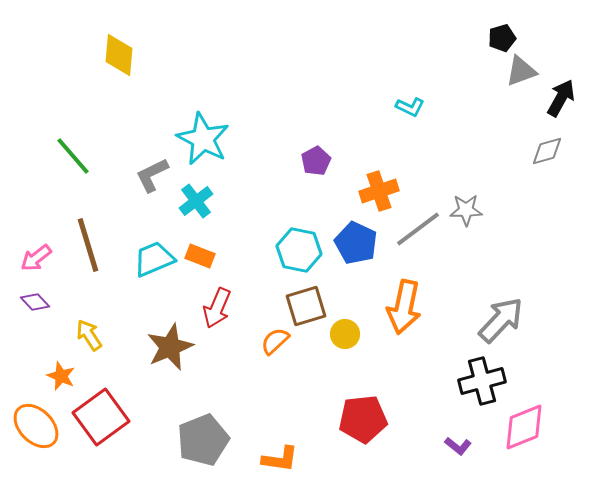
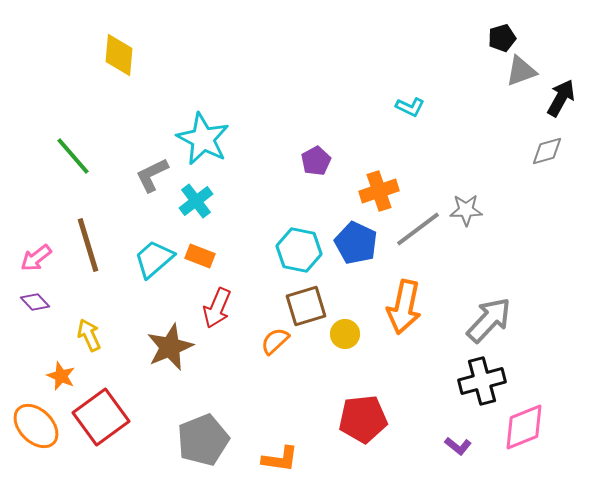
cyan trapezoid: rotated 18 degrees counterclockwise
gray arrow: moved 12 px left
yellow arrow: rotated 8 degrees clockwise
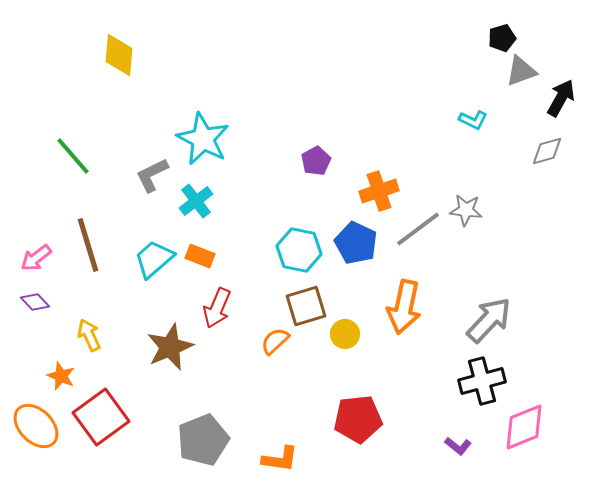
cyan L-shape: moved 63 px right, 13 px down
gray star: rotated 8 degrees clockwise
red pentagon: moved 5 px left
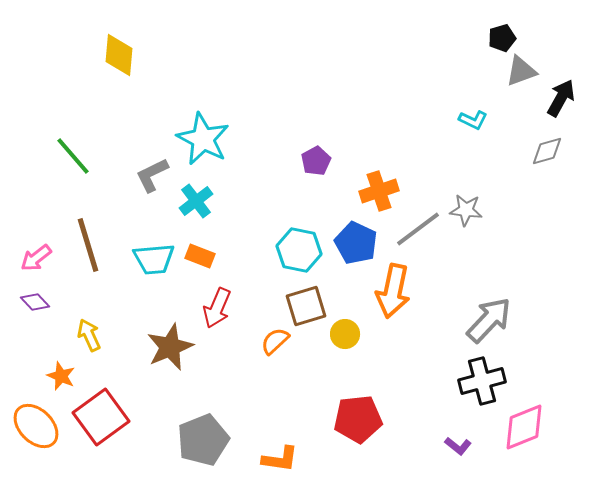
cyan trapezoid: rotated 144 degrees counterclockwise
orange arrow: moved 11 px left, 16 px up
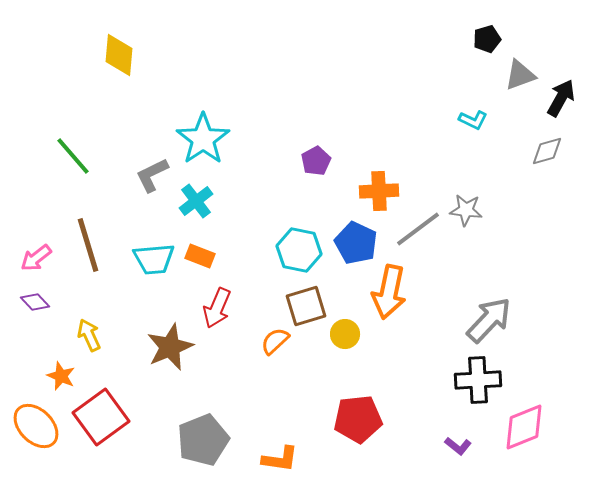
black pentagon: moved 15 px left, 1 px down
gray triangle: moved 1 px left, 4 px down
cyan star: rotated 10 degrees clockwise
orange cross: rotated 15 degrees clockwise
orange arrow: moved 4 px left, 1 px down
black cross: moved 4 px left, 1 px up; rotated 12 degrees clockwise
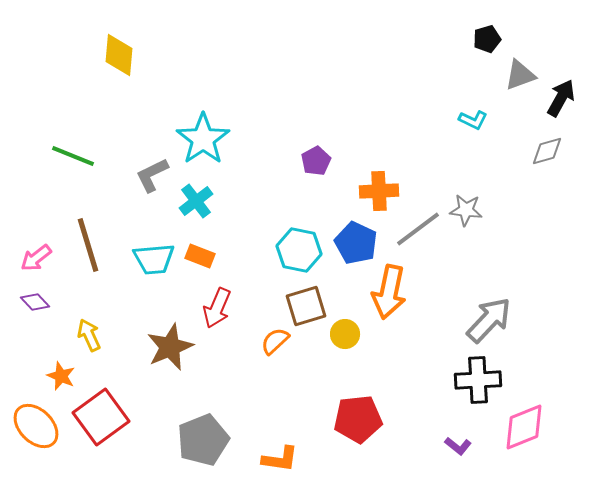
green line: rotated 27 degrees counterclockwise
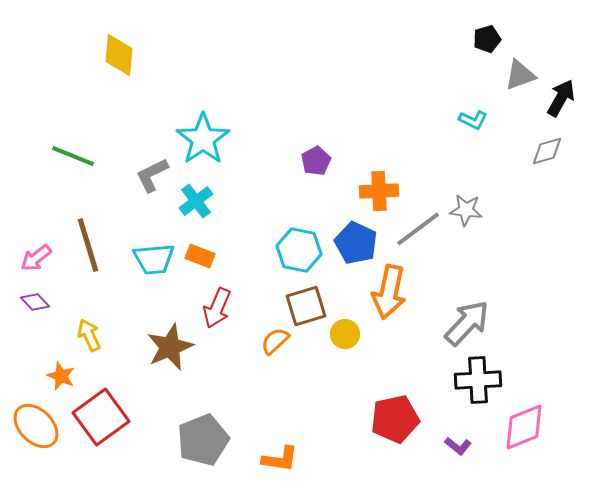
gray arrow: moved 22 px left, 3 px down
red pentagon: moved 37 px right; rotated 6 degrees counterclockwise
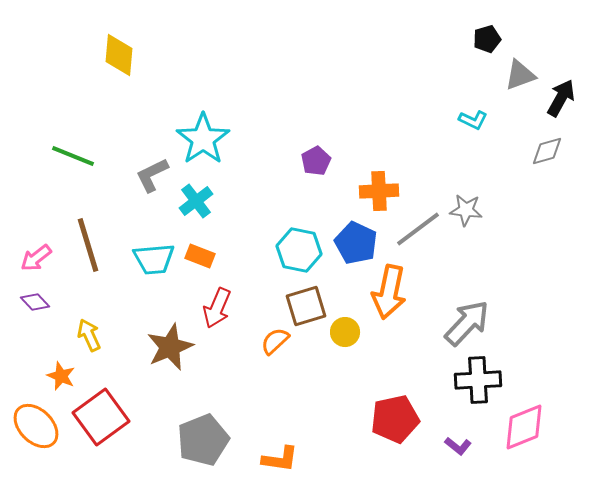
yellow circle: moved 2 px up
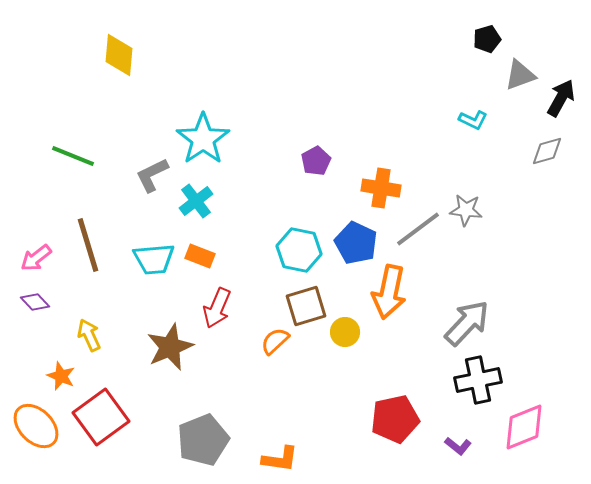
orange cross: moved 2 px right, 3 px up; rotated 12 degrees clockwise
black cross: rotated 9 degrees counterclockwise
